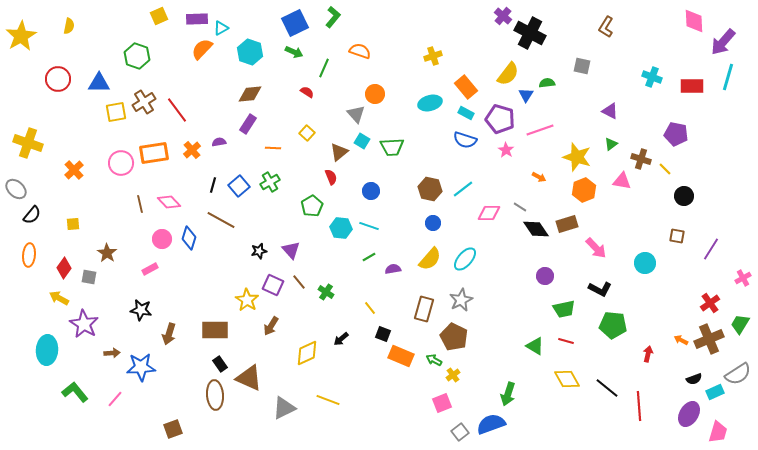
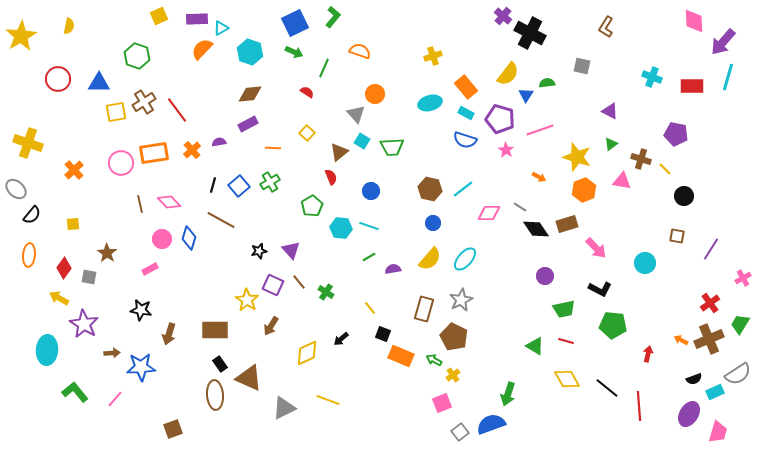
purple rectangle at (248, 124): rotated 30 degrees clockwise
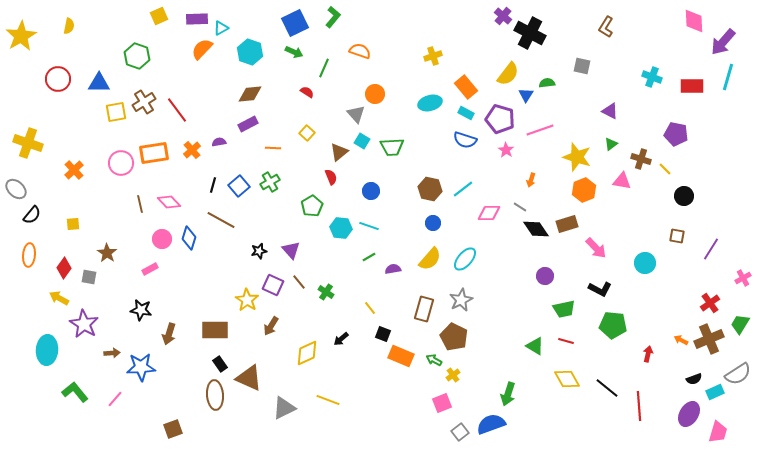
orange arrow at (539, 177): moved 8 px left, 3 px down; rotated 80 degrees clockwise
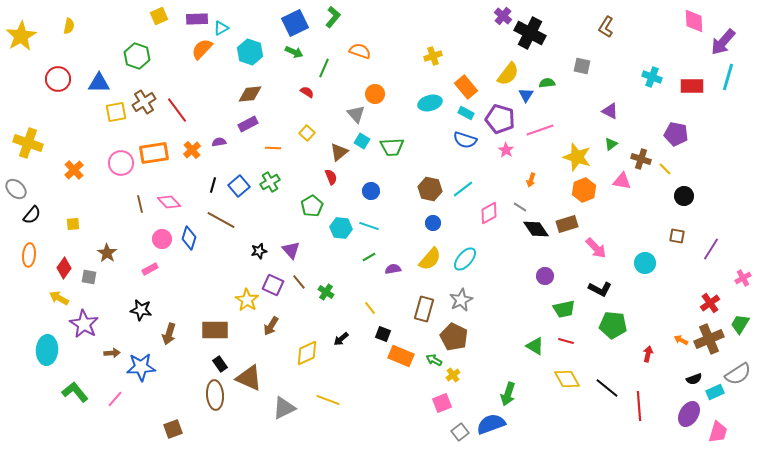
pink diamond at (489, 213): rotated 30 degrees counterclockwise
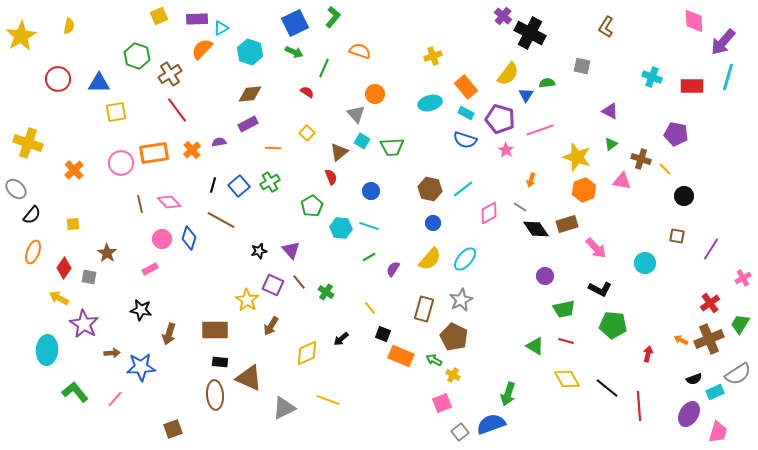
brown cross at (144, 102): moved 26 px right, 28 px up
orange ellipse at (29, 255): moved 4 px right, 3 px up; rotated 15 degrees clockwise
purple semicircle at (393, 269): rotated 49 degrees counterclockwise
black rectangle at (220, 364): moved 2 px up; rotated 49 degrees counterclockwise
yellow cross at (453, 375): rotated 24 degrees counterclockwise
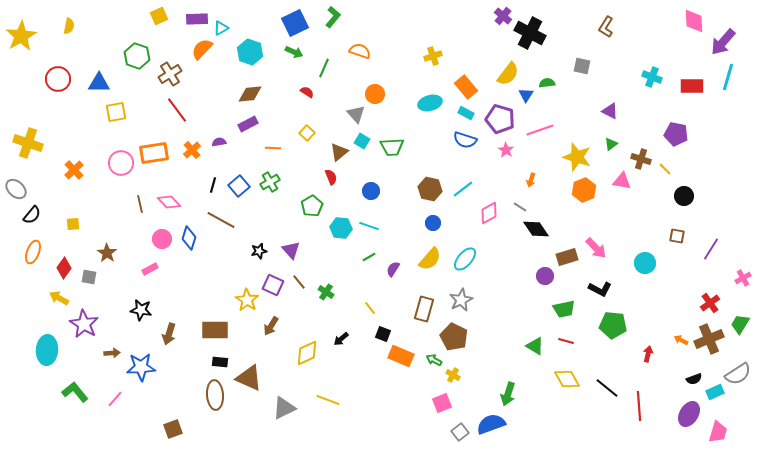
brown rectangle at (567, 224): moved 33 px down
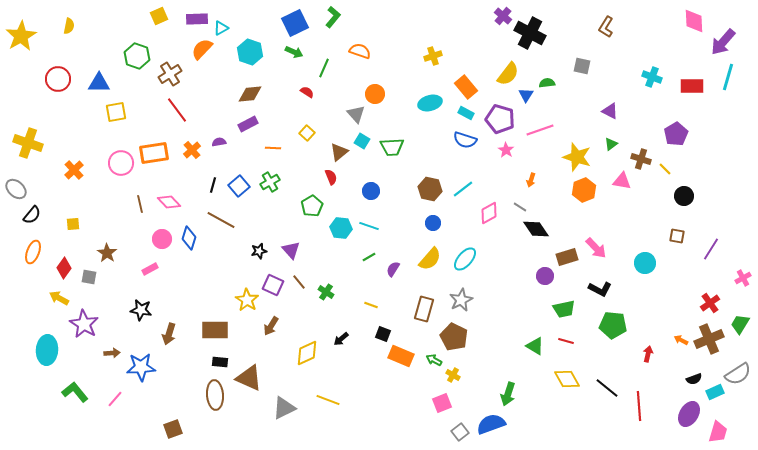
purple pentagon at (676, 134): rotated 30 degrees clockwise
yellow line at (370, 308): moved 1 px right, 3 px up; rotated 32 degrees counterclockwise
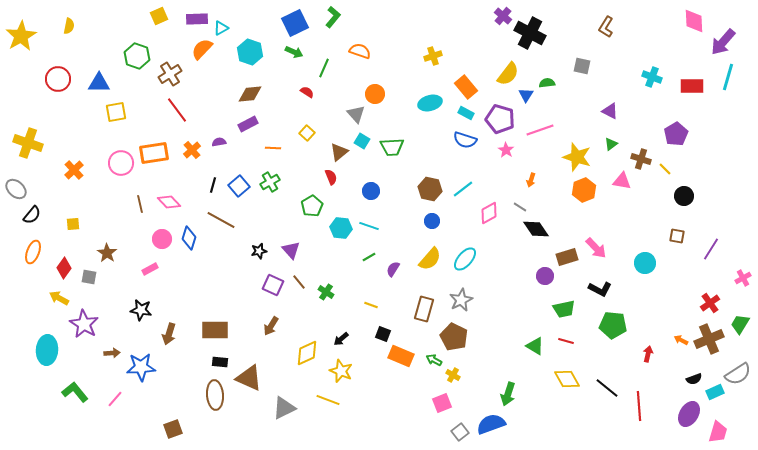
blue circle at (433, 223): moved 1 px left, 2 px up
yellow star at (247, 300): moved 94 px right, 71 px down; rotated 10 degrees counterclockwise
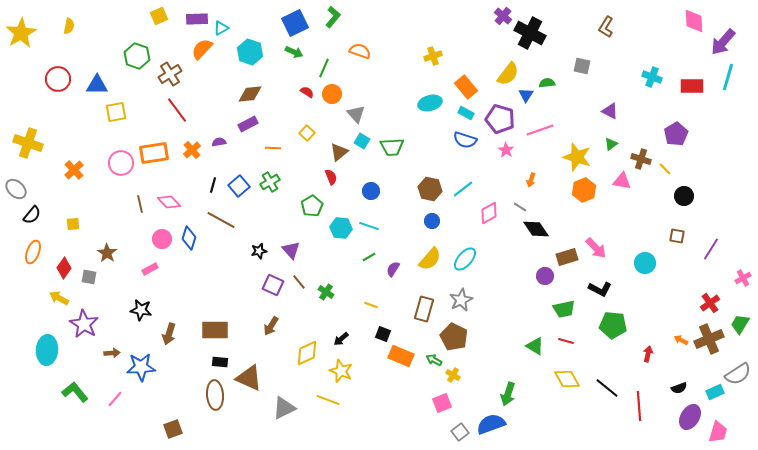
yellow star at (21, 36): moved 3 px up
blue triangle at (99, 83): moved 2 px left, 2 px down
orange circle at (375, 94): moved 43 px left
black semicircle at (694, 379): moved 15 px left, 9 px down
purple ellipse at (689, 414): moved 1 px right, 3 px down
